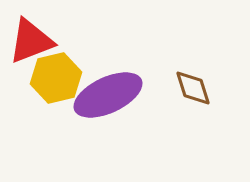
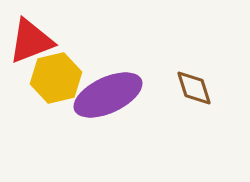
brown diamond: moved 1 px right
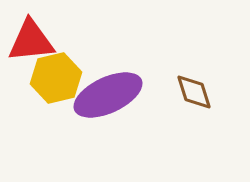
red triangle: rotated 15 degrees clockwise
brown diamond: moved 4 px down
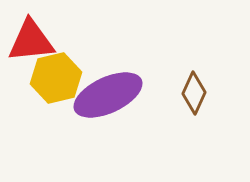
brown diamond: moved 1 px down; rotated 42 degrees clockwise
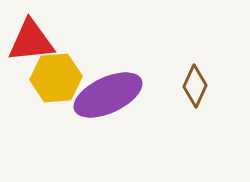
yellow hexagon: rotated 9 degrees clockwise
brown diamond: moved 1 px right, 7 px up
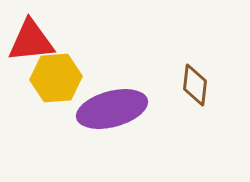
brown diamond: moved 1 px up; rotated 18 degrees counterclockwise
purple ellipse: moved 4 px right, 14 px down; rotated 10 degrees clockwise
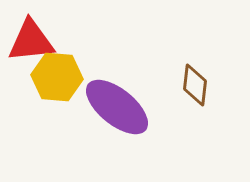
yellow hexagon: moved 1 px right, 1 px up; rotated 9 degrees clockwise
purple ellipse: moved 5 px right, 2 px up; rotated 54 degrees clockwise
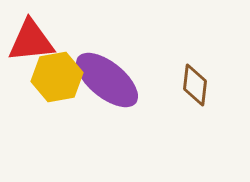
yellow hexagon: rotated 15 degrees counterclockwise
purple ellipse: moved 10 px left, 27 px up
